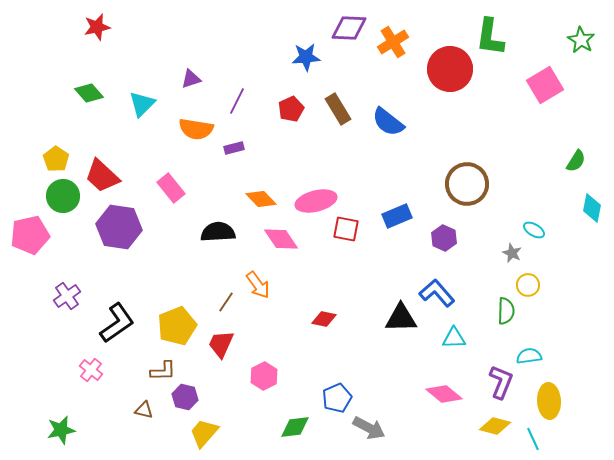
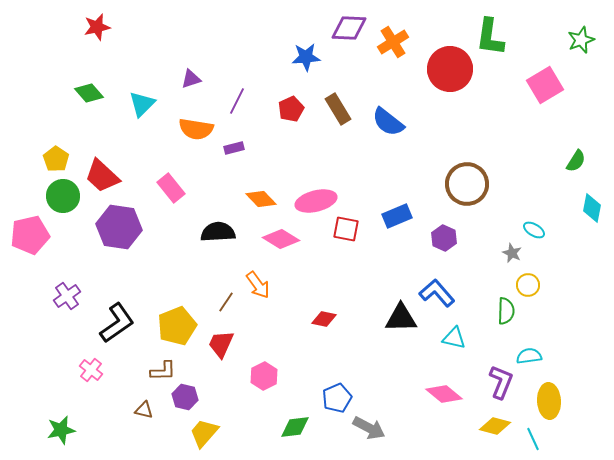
green star at (581, 40): rotated 20 degrees clockwise
pink diamond at (281, 239): rotated 24 degrees counterclockwise
cyan triangle at (454, 338): rotated 15 degrees clockwise
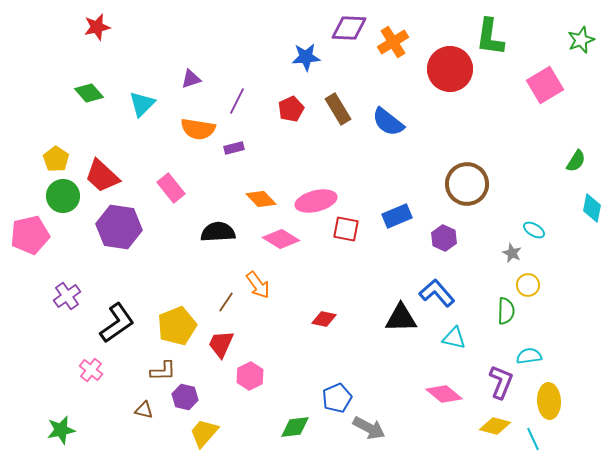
orange semicircle at (196, 129): moved 2 px right
pink hexagon at (264, 376): moved 14 px left
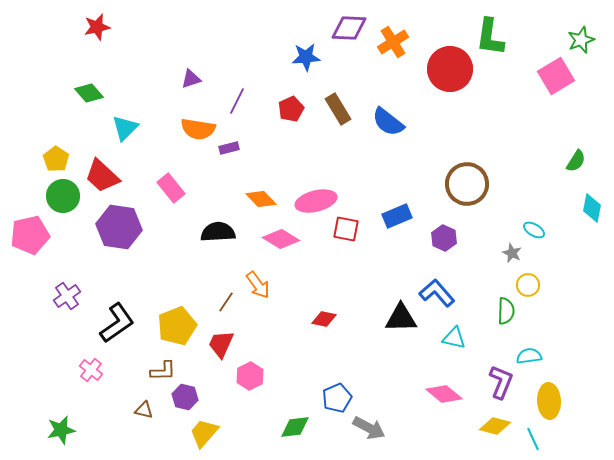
pink square at (545, 85): moved 11 px right, 9 px up
cyan triangle at (142, 104): moved 17 px left, 24 px down
purple rectangle at (234, 148): moved 5 px left
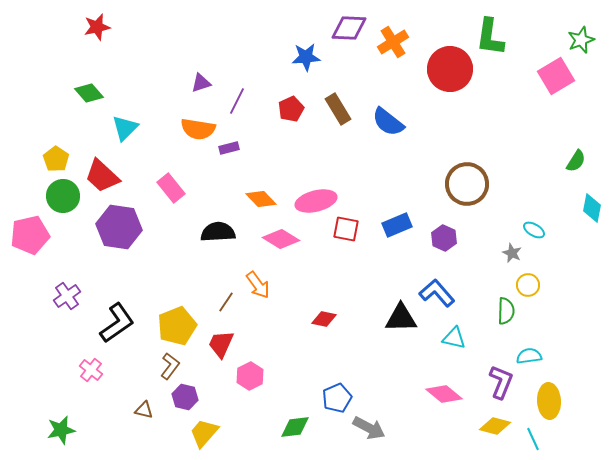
purple triangle at (191, 79): moved 10 px right, 4 px down
blue rectangle at (397, 216): moved 9 px down
brown L-shape at (163, 371): moved 7 px right, 5 px up; rotated 52 degrees counterclockwise
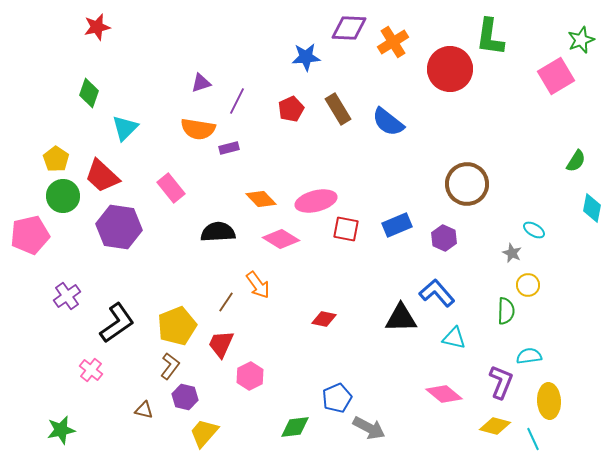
green diamond at (89, 93): rotated 60 degrees clockwise
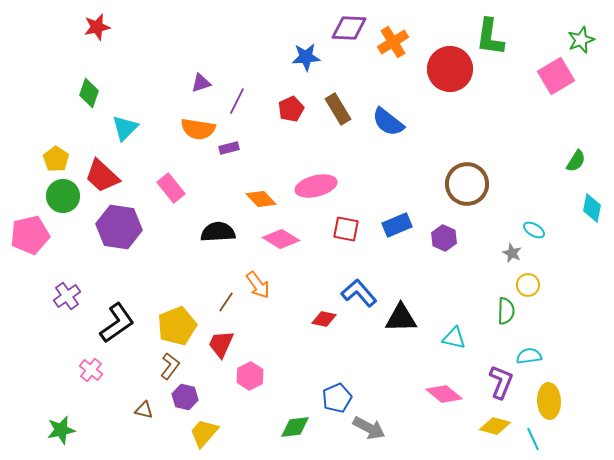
pink ellipse at (316, 201): moved 15 px up
blue L-shape at (437, 293): moved 78 px left
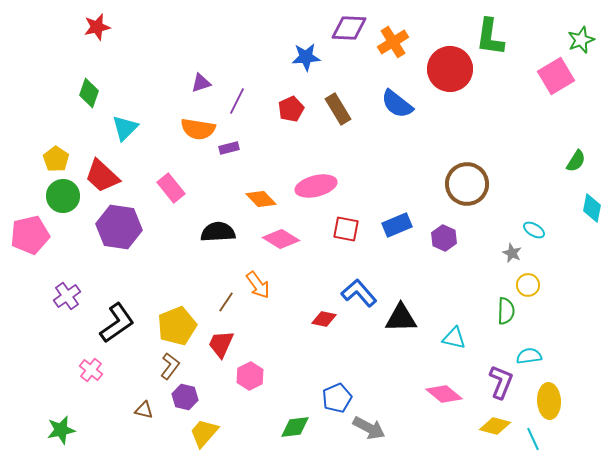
blue semicircle at (388, 122): moved 9 px right, 18 px up
